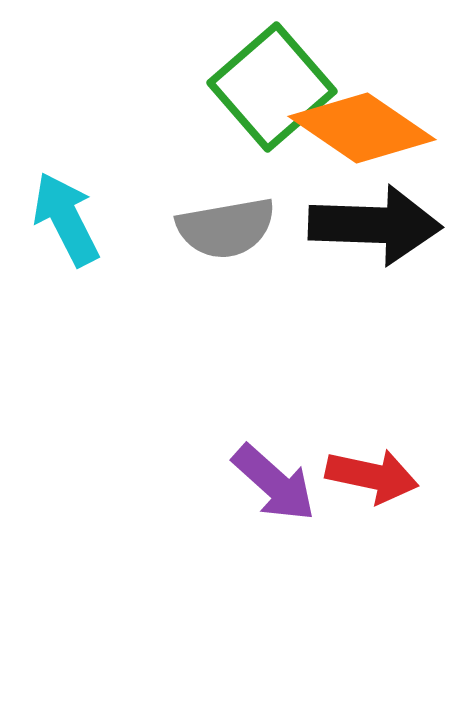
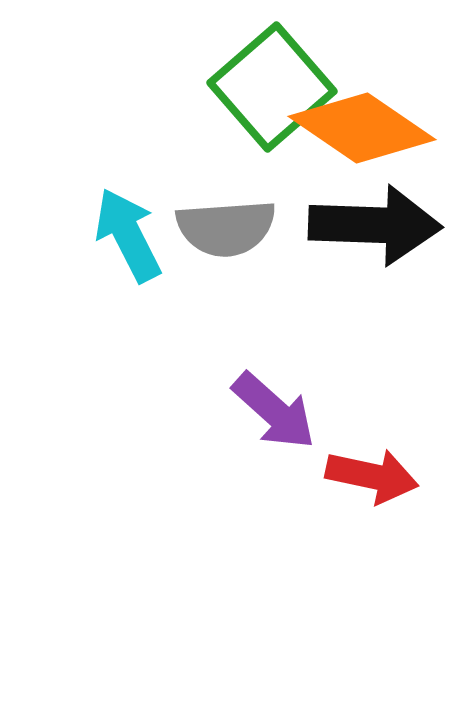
cyan arrow: moved 62 px right, 16 px down
gray semicircle: rotated 6 degrees clockwise
purple arrow: moved 72 px up
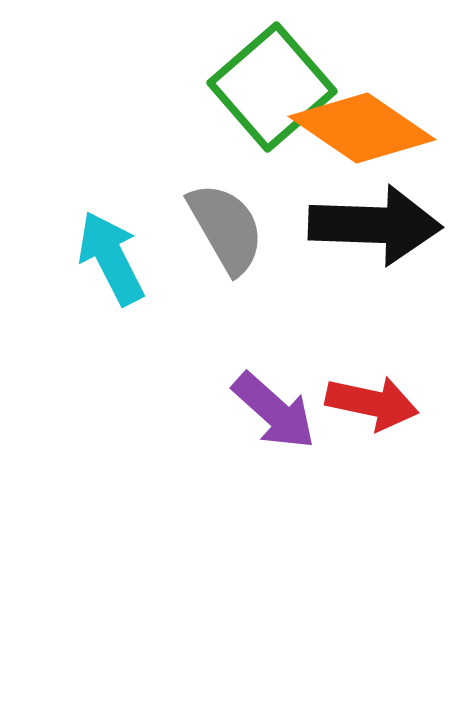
gray semicircle: rotated 116 degrees counterclockwise
cyan arrow: moved 17 px left, 23 px down
red arrow: moved 73 px up
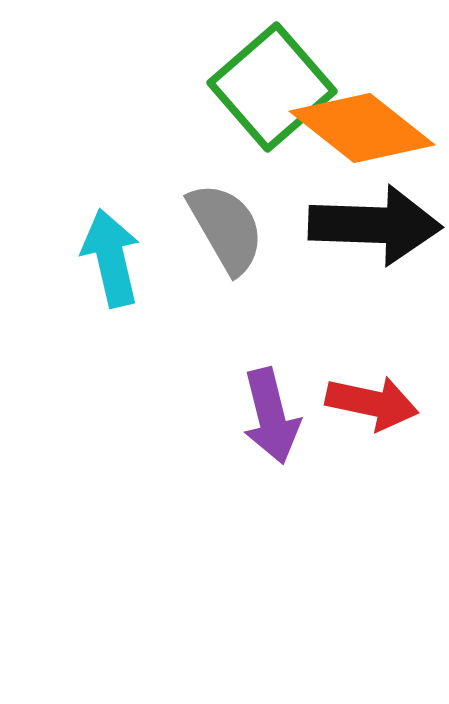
orange diamond: rotated 4 degrees clockwise
cyan arrow: rotated 14 degrees clockwise
purple arrow: moved 3 px left, 5 px down; rotated 34 degrees clockwise
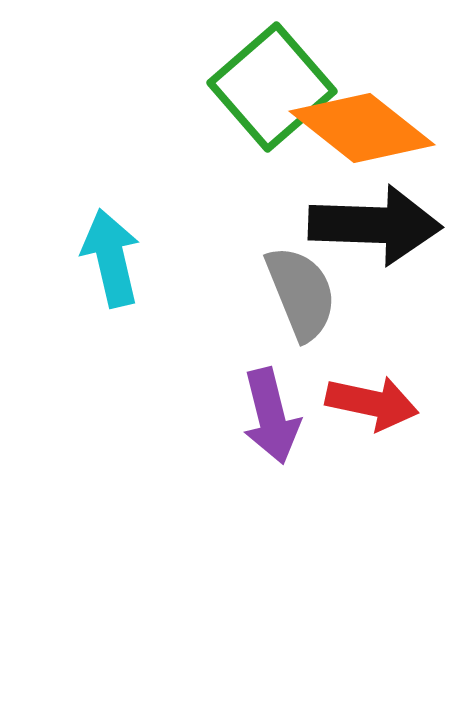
gray semicircle: moved 75 px right, 65 px down; rotated 8 degrees clockwise
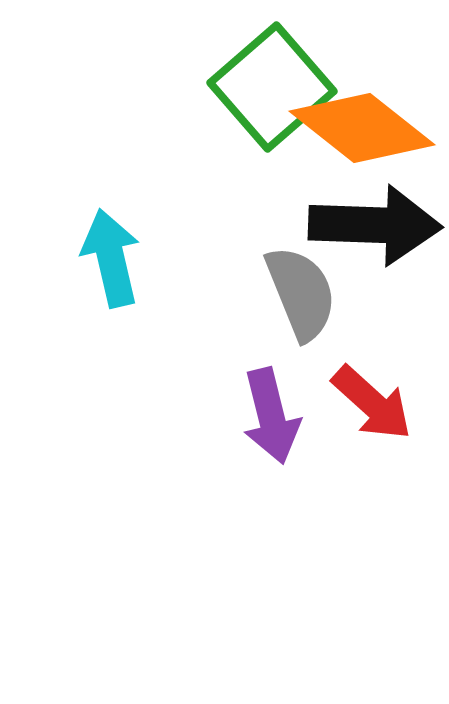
red arrow: rotated 30 degrees clockwise
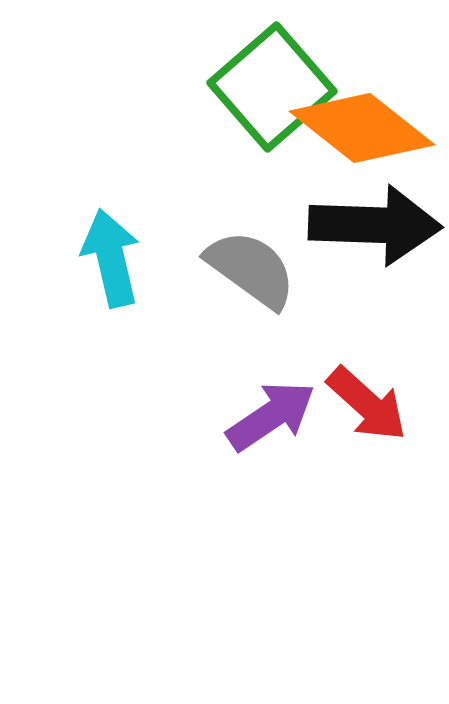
gray semicircle: moved 50 px left, 24 px up; rotated 32 degrees counterclockwise
red arrow: moved 5 px left, 1 px down
purple arrow: rotated 110 degrees counterclockwise
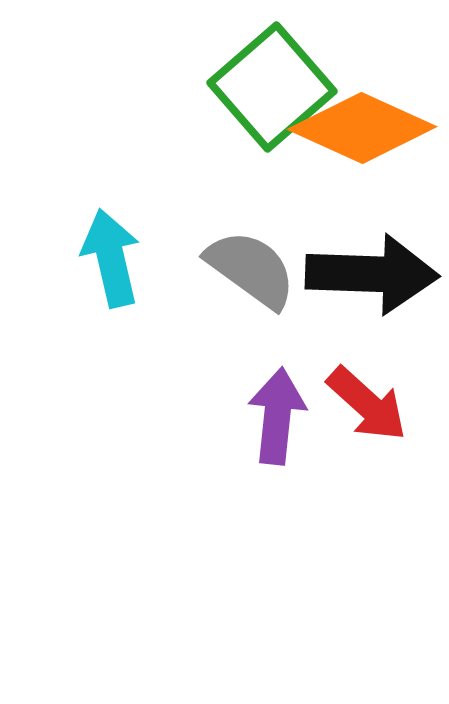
orange diamond: rotated 14 degrees counterclockwise
black arrow: moved 3 px left, 49 px down
purple arrow: moved 6 px right; rotated 50 degrees counterclockwise
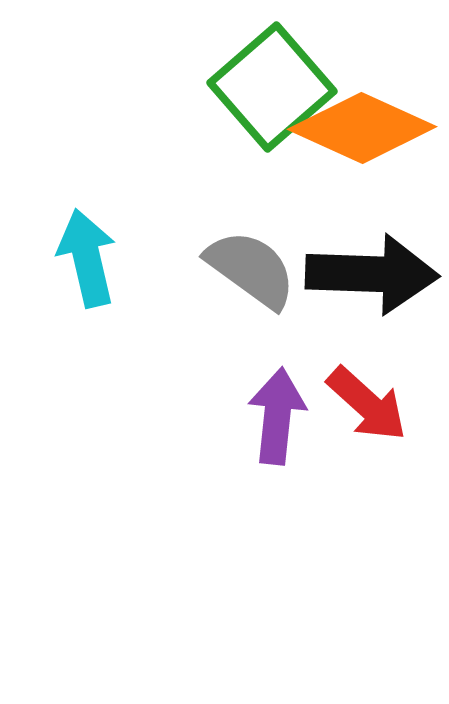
cyan arrow: moved 24 px left
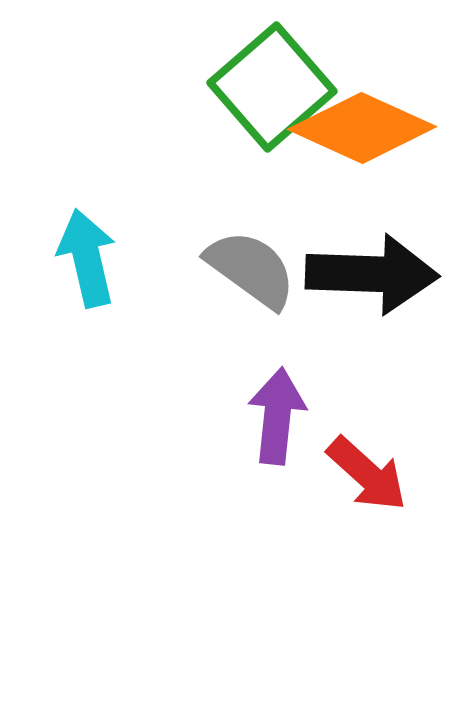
red arrow: moved 70 px down
